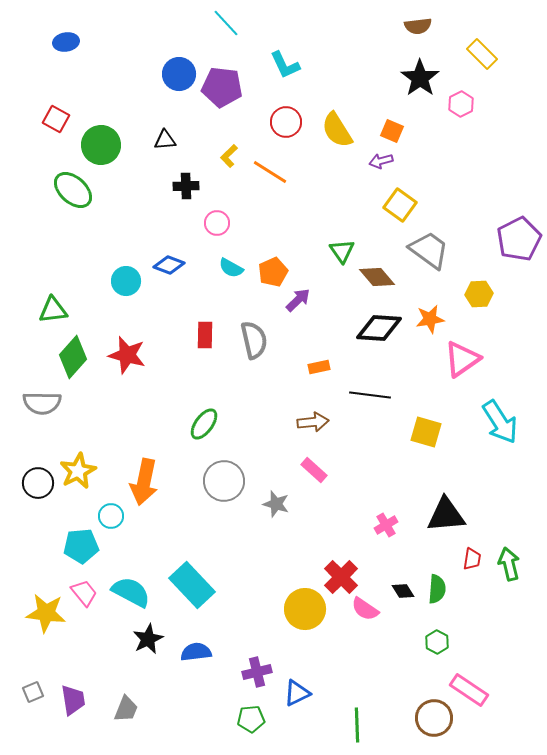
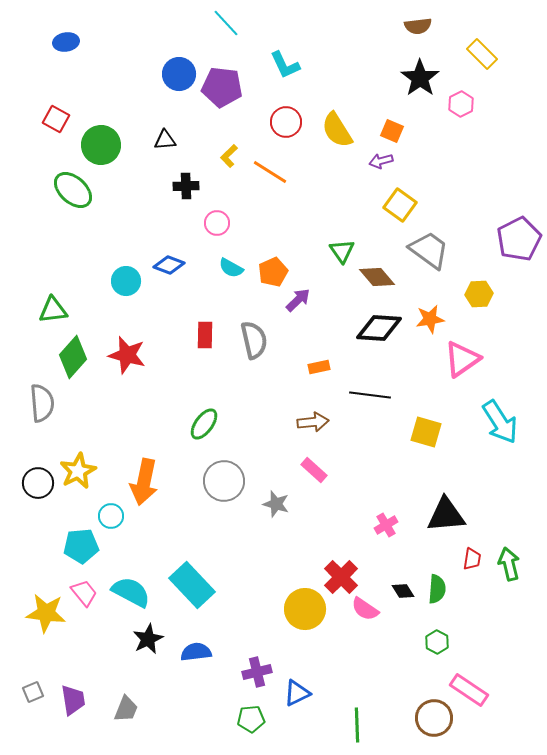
gray semicircle at (42, 403): rotated 96 degrees counterclockwise
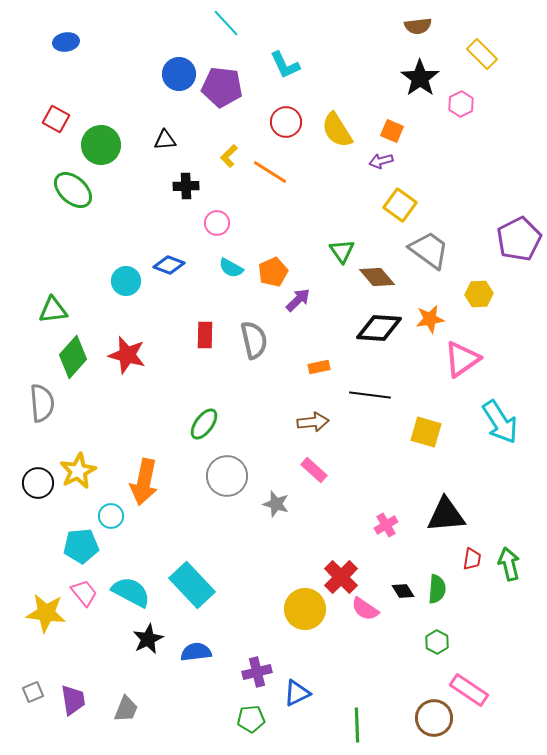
gray circle at (224, 481): moved 3 px right, 5 px up
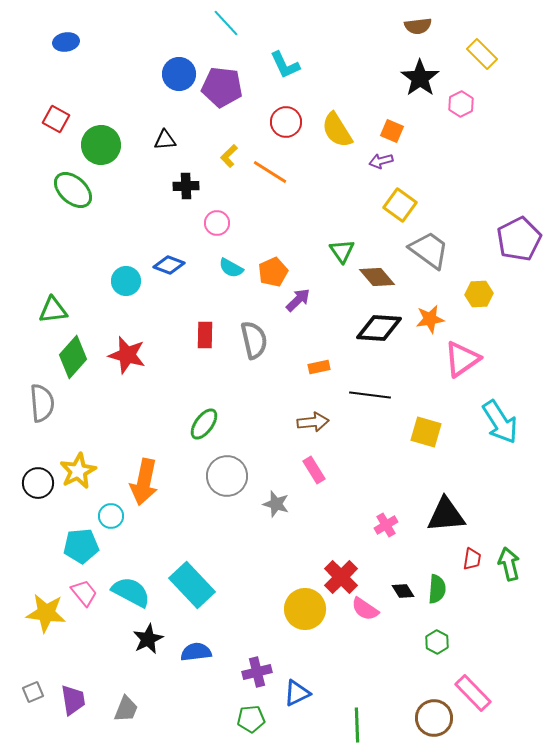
pink rectangle at (314, 470): rotated 16 degrees clockwise
pink rectangle at (469, 690): moved 4 px right, 3 px down; rotated 12 degrees clockwise
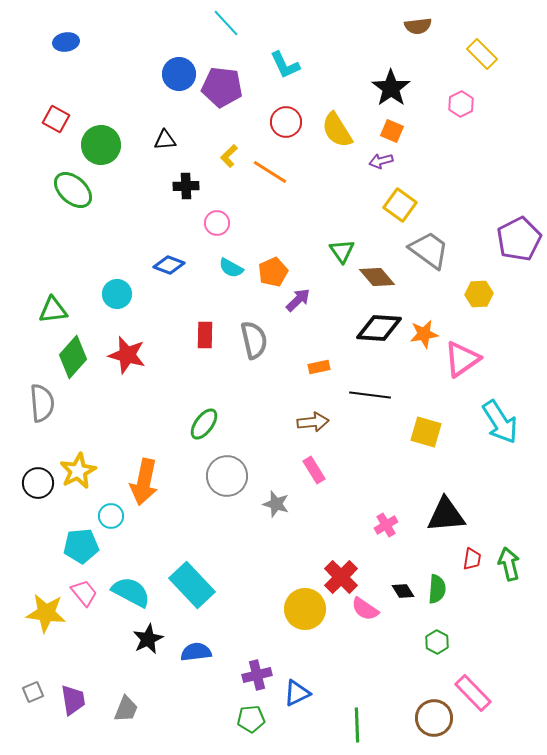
black star at (420, 78): moved 29 px left, 10 px down
cyan circle at (126, 281): moved 9 px left, 13 px down
orange star at (430, 319): moved 6 px left, 15 px down
purple cross at (257, 672): moved 3 px down
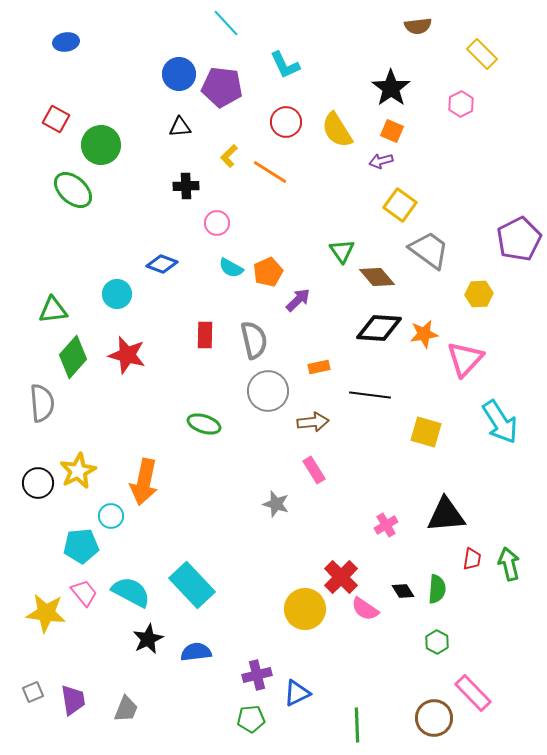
black triangle at (165, 140): moved 15 px right, 13 px up
blue diamond at (169, 265): moved 7 px left, 1 px up
orange pentagon at (273, 272): moved 5 px left
pink triangle at (462, 359): moved 3 px right; rotated 12 degrees counterclockwise
green ellipse at (204, 424): rotated 72 degrees clockwise
gray circle at (227, 476): moved 41 px right, 85 px up
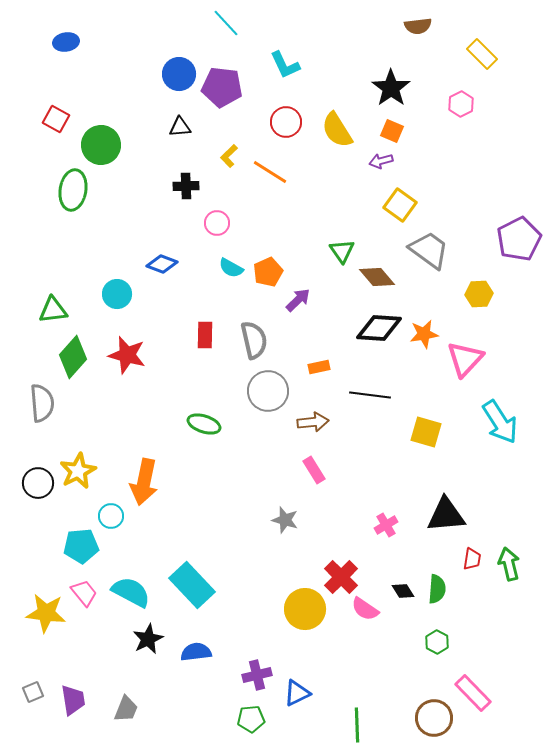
green ellipse at (73, 190): rotated 57 degrees clockwise
gray star at (276, 504): moved 9 px right, 16 px down
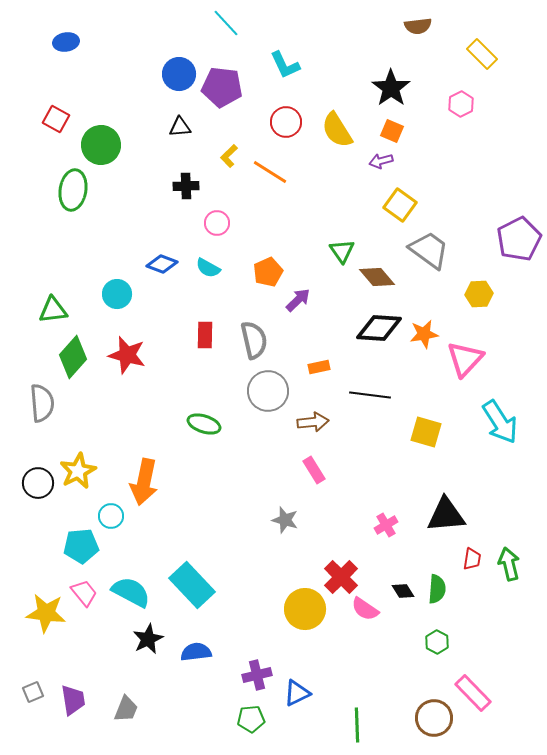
cyan semicircle at (231, 268): moved 23 px left
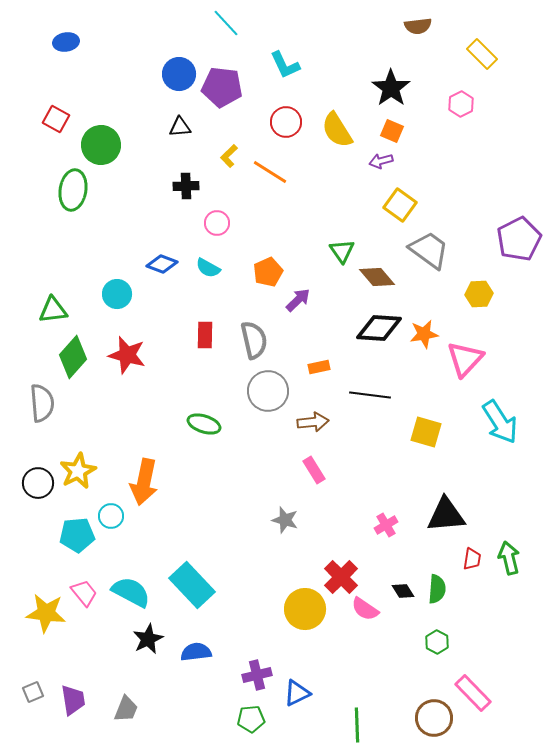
cyan pentagon at (81, 546): moved 4 px left, 11 px up
green arrow at (509, 564): moved 6 px up
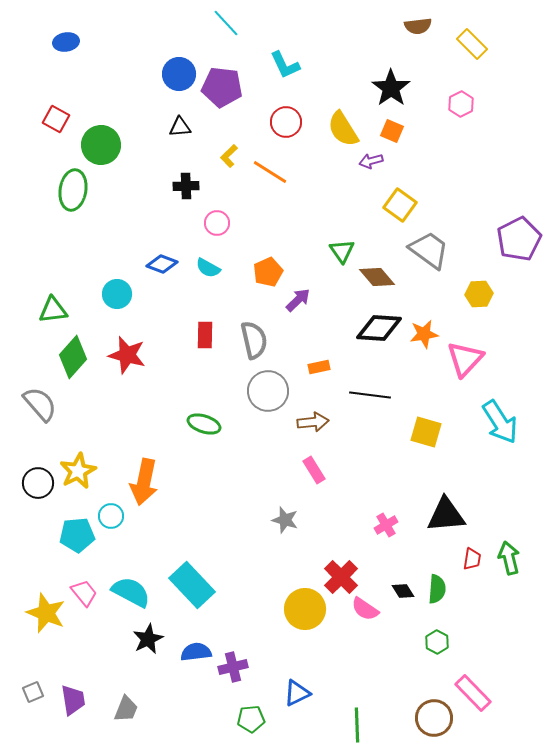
yellow rectangle at (482, 54): moved 10 px left, 10 px up
yellow semicircle at (337, 130): moved 6 px right, 1 px up
purple arrow at (381, 161): moved 10 px left
gray semicircle at (42, 403): moved 2 px left, 1 px down; rotated 36 degrees counterclockwise
yellow star at (46, 613): rotated 15 degrees clockwise
purple cross at (257, 675): moved 24 px left, 8 px up
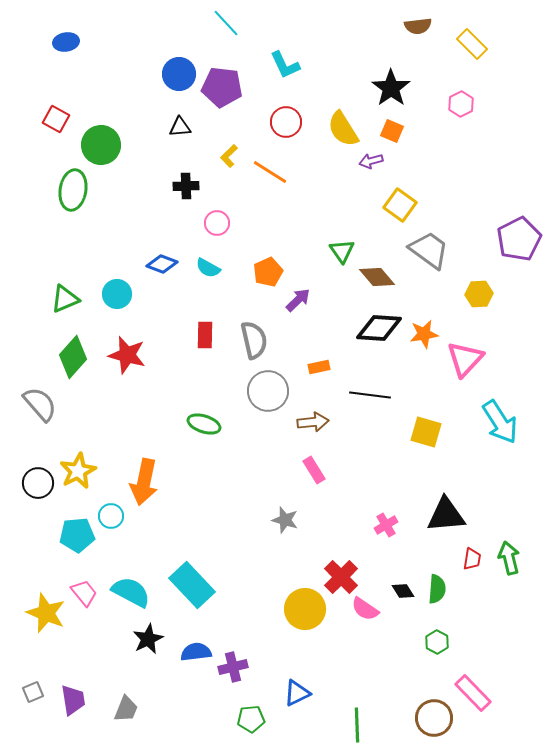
green triangle at (53, 310): moved 12 px right, 11 px up; rotated 16 degrees counterclockwise
